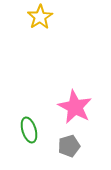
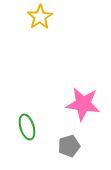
pink star: moved 8 px right, 3 px up; rotated 20 degrees counterclockwise
green ellipse: moved 2 px left, 3 px up
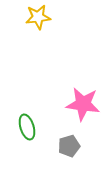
yellow star: moved 2 px left; rotated 25 degrees clockwise
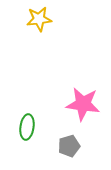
yellow star: moved 1 px right, 2 px down
green ellipse: rotated 25 degrees clockwise
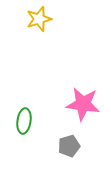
yellow star: rotated 10 degrees counterclockwise
green ellipse: moved 3 px left, 6 px up
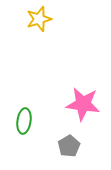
gray pentagon: rotated 15 degrees counterclockwise
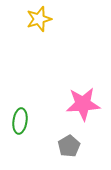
pink star: rotated 12 degrees counterclockwise
green ellipse: moved 4 px left
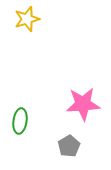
yellow star: moved 12 px left
